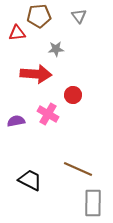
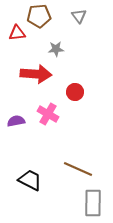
red circle: moved 2 px right, 3 px up
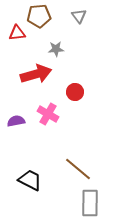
red arrow: rotated 20 degrees counterclockwise
brown line: rotated 16 degrees clockwise
gray rectangle: moved 3 px left
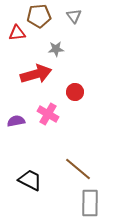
gray triangle: moved 5 px left
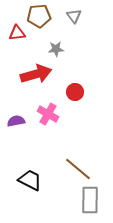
gray rectangle: moved 3 px up
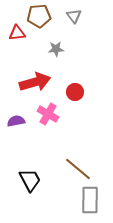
red arrow: moved 1 px left, 8 px down
black trapezoid: rotated 35 degrees clockwise
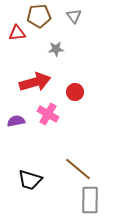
black trapezoid: rotated 135 degrees clockwise
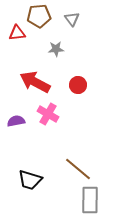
gray triangle: moved 2 px left, 3 px down
red arrow: rotated 136 degrees counterclockwise
red circle: moved 3 px right, 7 px up
